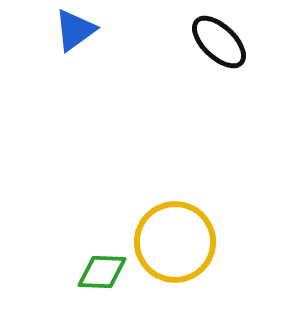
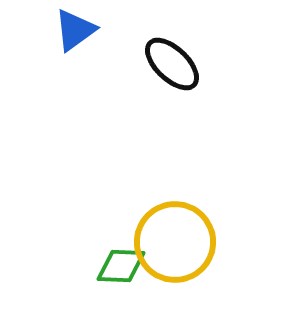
black ellipse: moved 47 px left, 22 px down
green diamond: moved 19 px right, 6 px up
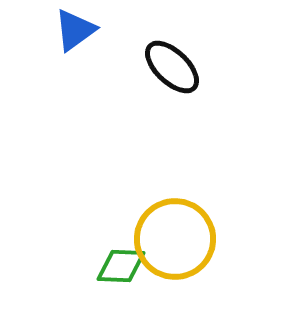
black ellipse: moved 3 px down
yellow circle: moved 3 px up
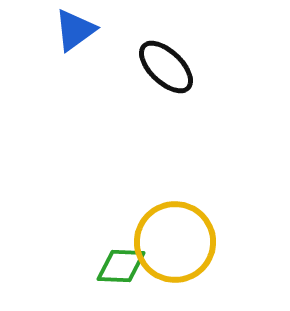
black ellipse: moved 6 px left
yellow circle: moved 3 px down
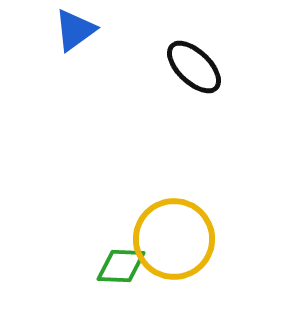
black ellipse: moved 28 px right
yellow circle: moved 1 px left, 3 px up
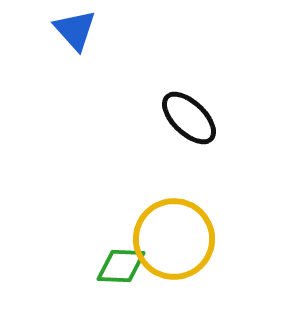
blue triangle: rotated 36 degrees counterclockwise
black ellipse: moved 5 px left, 51 px down
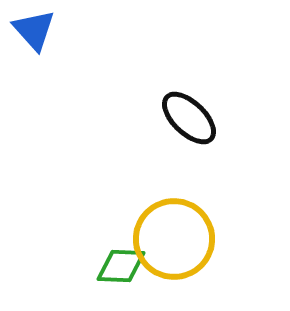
blue triangle: moved 41 px left
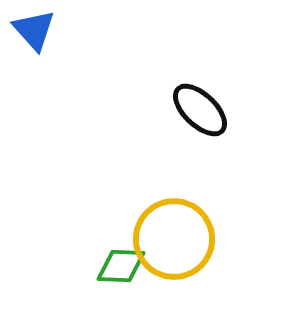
black ellipse: moved 11 px right, 8 px up
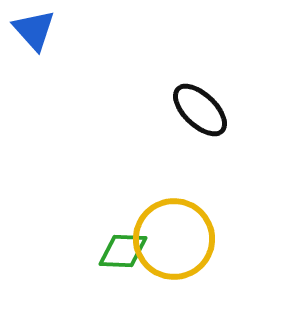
green diamond: moved 2 px right, 15 px up
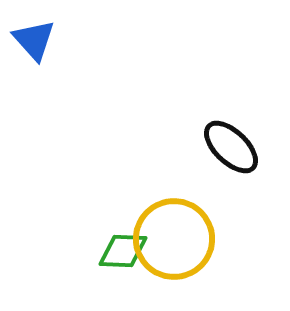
blue triangle: moved 10 px down
black ellipse: moved 31 px right, 37 px down
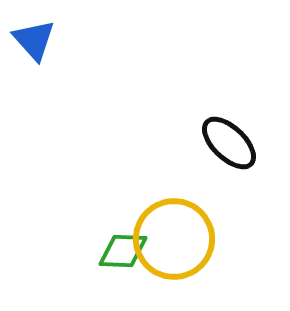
black ellipse: moved 2 px left, 4 px up
